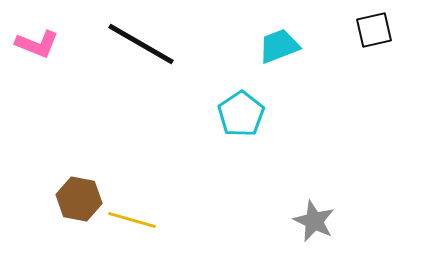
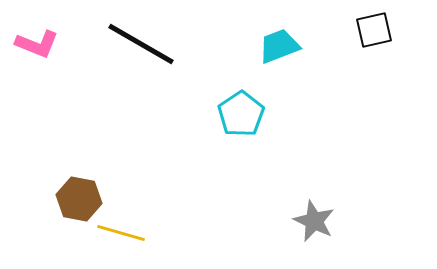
yellow line: moved 11 px left, 13 px down
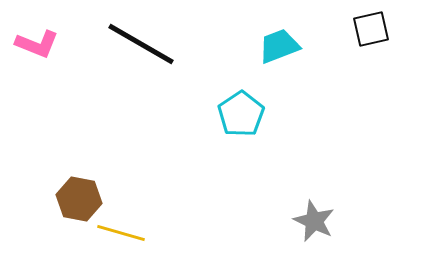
black square: moved 3 px left, 1 px up
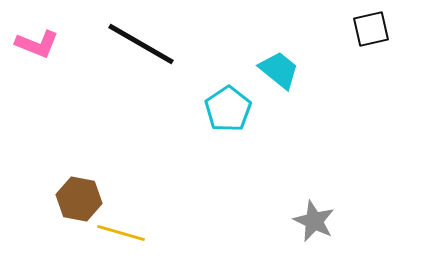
cyan trapezoid: moved 24 px down; rotated 60 degrees clockwise
cyan pentagon: moved 13 px left, 5 px up
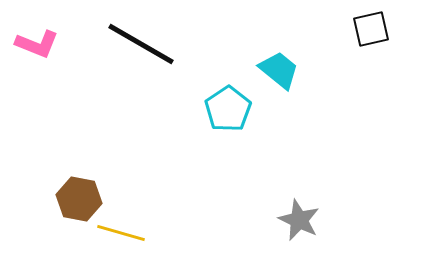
gray star: moved 15 px left, 1 px up
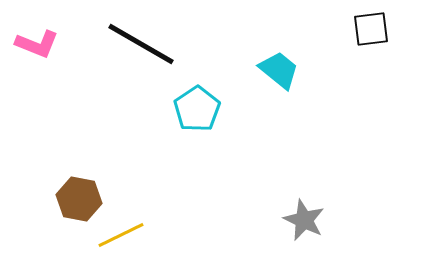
black square: rotated 6 degrees clockwise
cyan pentagon: moved 31 px left
gray star: moved 5 px right
yellow line: moved 2 px down; rotated 42 degrees counterclockwise
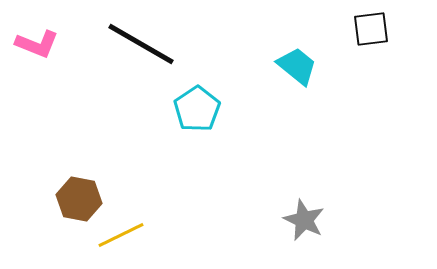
cyan trapezoid: moved 18 px right, 4 px up
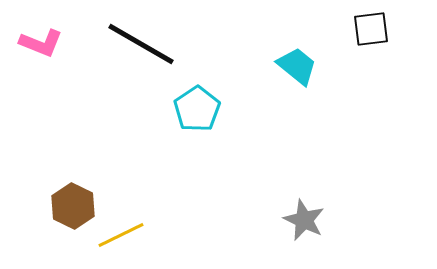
pink L-shape: moved 4 px right, 1 px up
brown hexagon: moved 6 px left, 7 px down; rotated 15 degrees clockwise
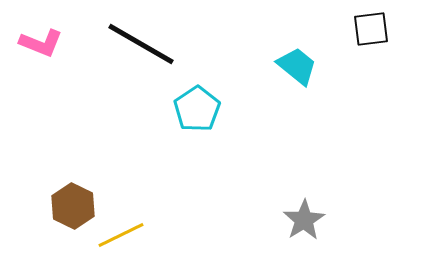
gray star: rotated 15 degrees clockwise
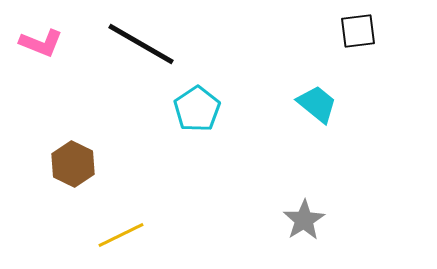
black square: moved 13 px left, 2 px down
cyan trapezoid: moved 20 px right, 38 px down
brown hexagon: moved 42 px up
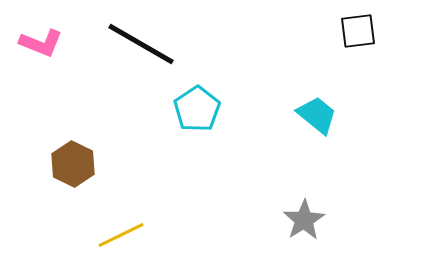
cyan trapezoid: moved 11 px down
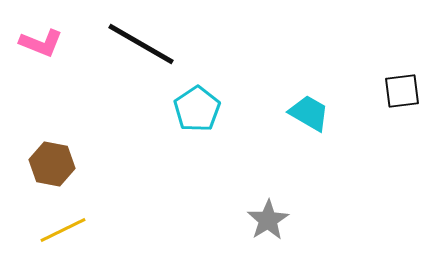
black square: moved 44 px right, 60 px down
cyan trapezoid: moved 8 px left, 2 px up; rotated 9 degrees counterclockwise
brown hexagon: moved 21 px left; rotated 15 degrees counterclockwise
gray star: moved 36 px left
yellow line: moved 58 px left, 5 px up
